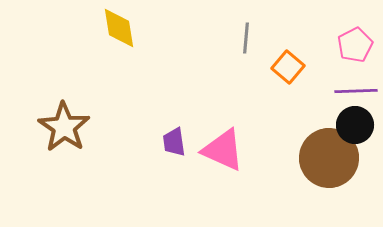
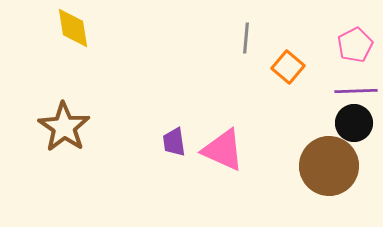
yellow diamond: moved 46 px left
black circle: moved 1 px left, 2 px up
brown circle: moved 8 px down
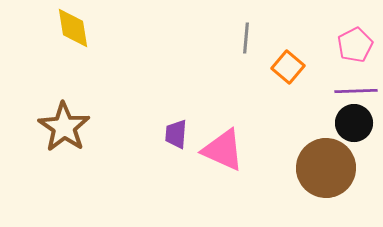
purple trapezoid: moved 2 px right, 8 px up; rotated 12 degrees clockwise
brown circle: moved 3 px left, 2 px down
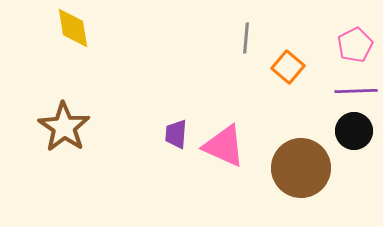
black circle: moved 8 px down
pink triangle: moved 1 px right, 4 px up
brown circle: moved 25 px left
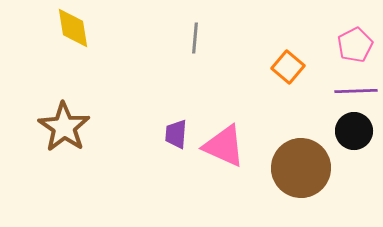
gray line: moved 51 px left
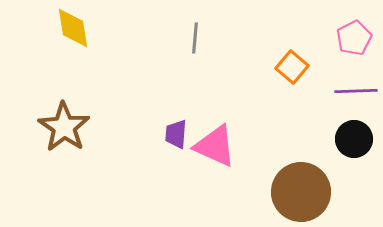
pink pentagon: moved 1 px left, 7 px up
orange square: moved 4 px right
black circle: moved 8 px down
pink triangle: moved 9 px left
brown circle: moved 24 px down
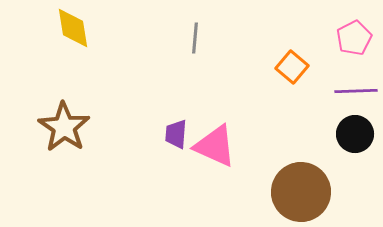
black circle: moved 1 px right, 5 px up
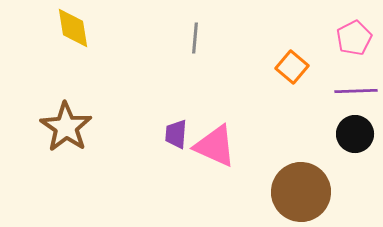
brown star: moved 2 px right
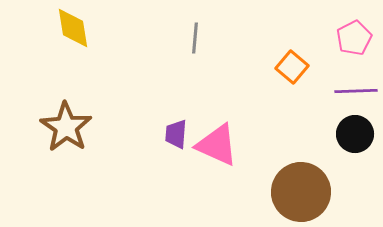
pink triangle: moved 2 px right, 1 px up
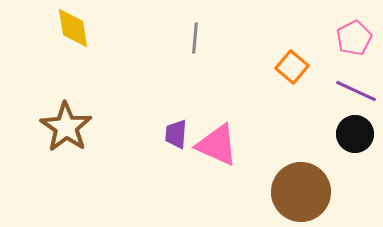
purple line: rotated 27 degrees clockwise
